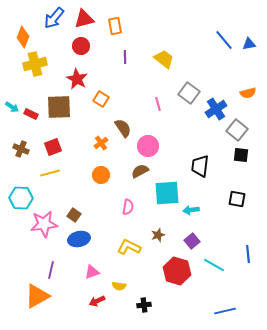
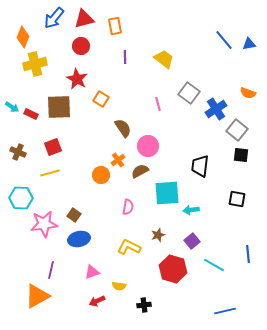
orange semicircle at (248, 93): rotated 35 degrees clockwise
orange cross at (101, 143): moved 17 px right, 17 px down
brown cross at (21, 149): moved 3 px left, 3 px down
red hexagon at (177, 271): moved 4 px left, 2 px up
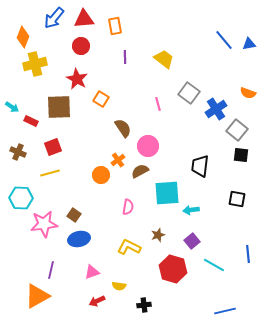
red triangle at (84, 19): rotated 10 degrees clockwise
red rectangle at (31, 114): moved 7 px down
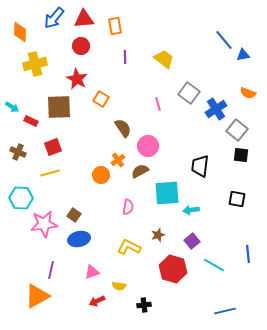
orange diamond at (23, 37): moved 3 px left, 5 px up; rotated 20 degrees counterclockwise
blue triangle at (249, 44): moved 6 px left, 11 px down
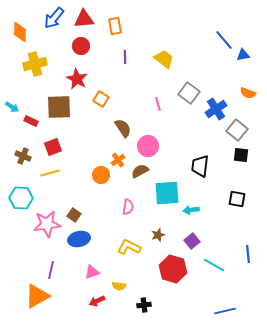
brown cross at (18, 152): moved 5 px right, 4 px down
pink star at (44, 224): moved 3 px right
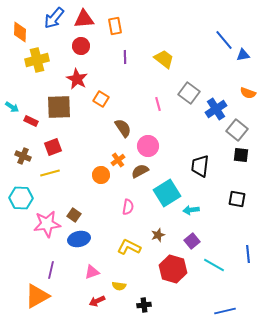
yellow cross at (35, 64): moved 2 px right, 4 px up
cyan square at (167, 193): rotated 28 degrees counterclockwise
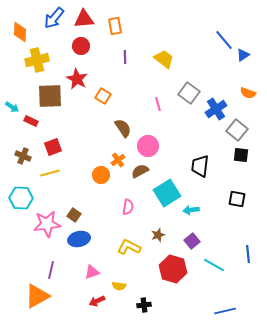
blue triangle at (243, 55): rotated 24 degrees counterclockwise
orange square at (101, 99): moved 2 px right, 3 px up
brown square at (59, 107): moved 9 px left, 11 px up
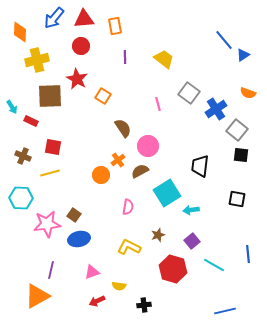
cyan arrow at (12, 107): rotated 24 degrees clockwise
red square at (53, 147): rotated 30 degrees clockwise
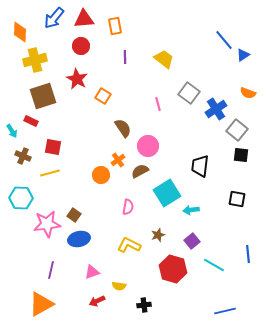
yellow cross at (37, 60): moved 2 px left
brown square at (50, 96): moved 7 px left; rotated 16 degrees counterclockwise
cyan arrow at (12, 107): moved 24 px down
yellow L-shape at (129, 247): moved 2 px up
orange triangle at (37, 296): moved 4 px right, 8 px down
